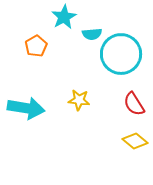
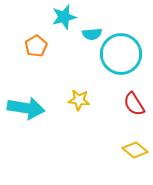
cyan star: rotated 15 degrees clockwise
yellow diamond: moved 9 px down
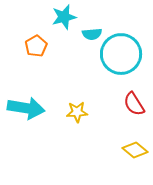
yellow star: moved 2 px left, 12 px down; rotated 10 degrees counterclockwise
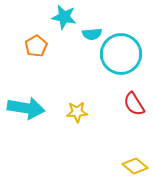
cyan star: rotated 25 degrees clockwise
yellow diamond: moved 16 px down
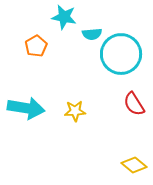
yellow star: moved 2 px left, 1 px up
yellow diamond: moved 1 px left, 1 px up
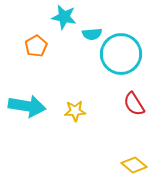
cyan arrow: moved 1 px right, 2 px up
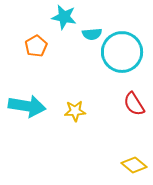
cyan circle: moved 1 px right, 2 px up
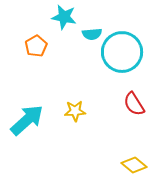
cyan arrow: moved 14 px down; rotated 51 degrees counterclockwise
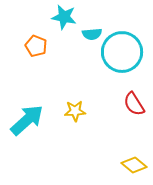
orange pentagon: rotated 20 degrees counterclockwise
